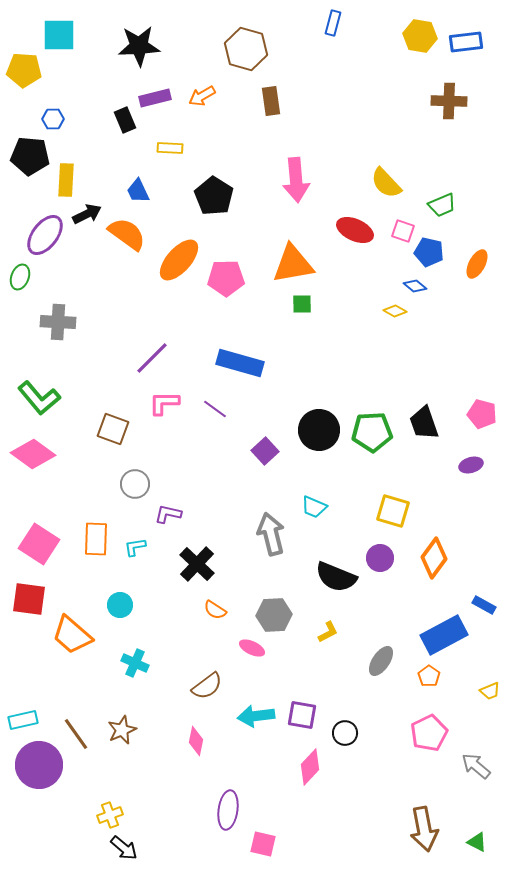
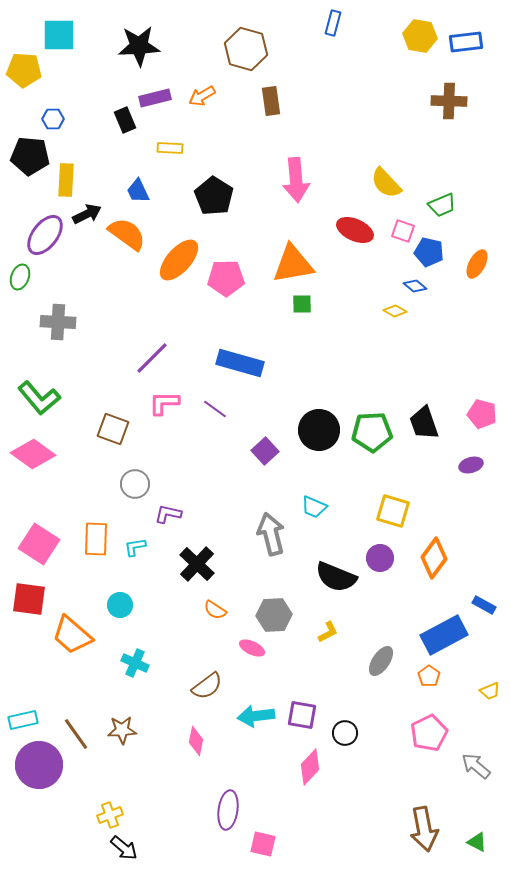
brown star at (122, 730): rotated 20 degrees clockwise
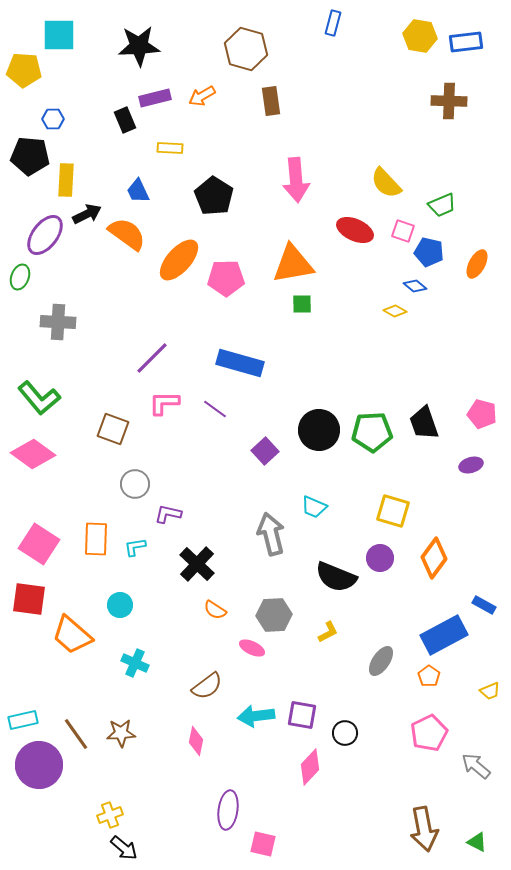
brown star at (122, 730): moved 1 px left, 3 px down
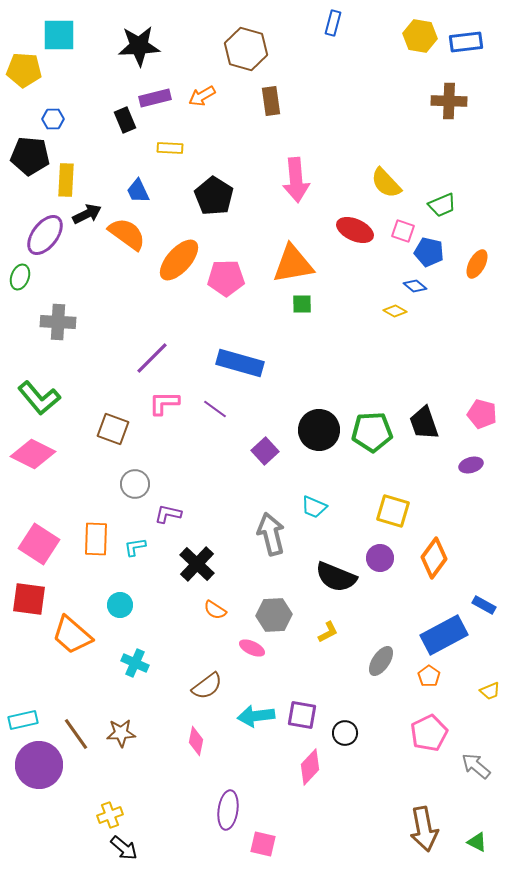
pink diamond at (33, 454): rotated 9 degrees counterclockwise
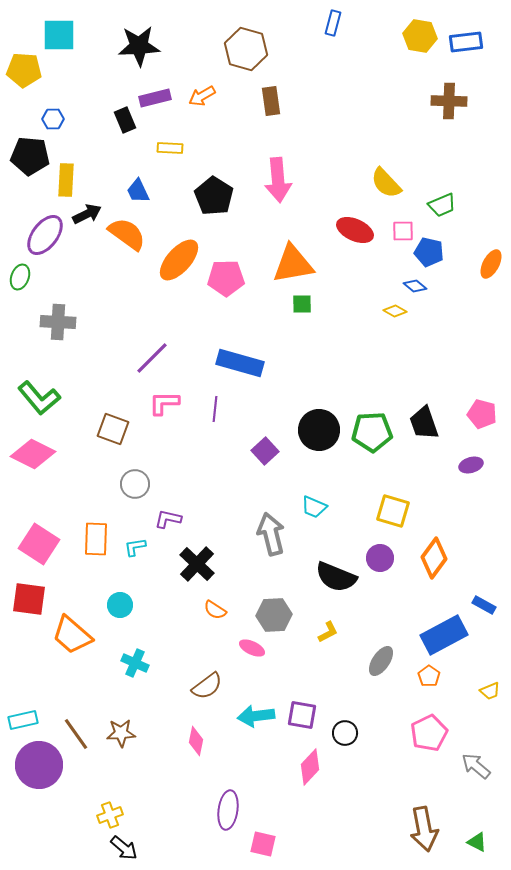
pink arrow at (296, 180): moved 18 px left
pink square at (403, 231): rotated 20 degrees counterclockwise
orange ellipse at (477, 264): moved 14 px right
purple line at (215, 409): rotated 60 degrees clockwise
purple L-shape at (168, 514): moved 5 px down
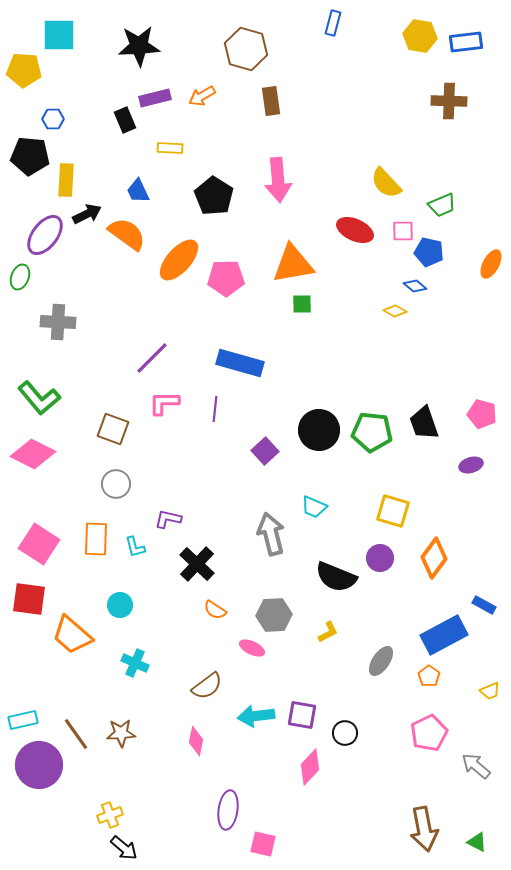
green pentagon at (372, 432): rotated 9 degrees clockwise
gray circle at (135, 484): moved 19 px left
cyan L-shape at (135, 547): rotated 95 degrees counterclockwise
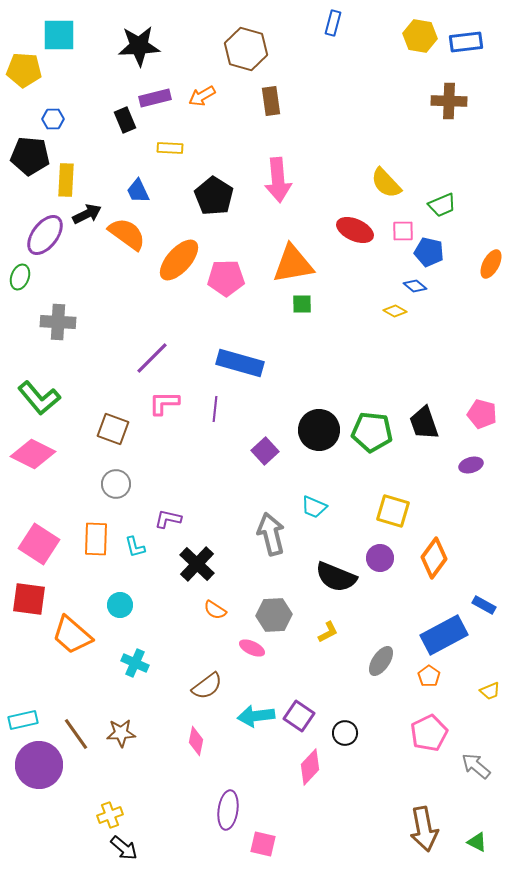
purple square at (302, 715): moved 3 px left, 1 px down; rotated 24 degrees clockwise
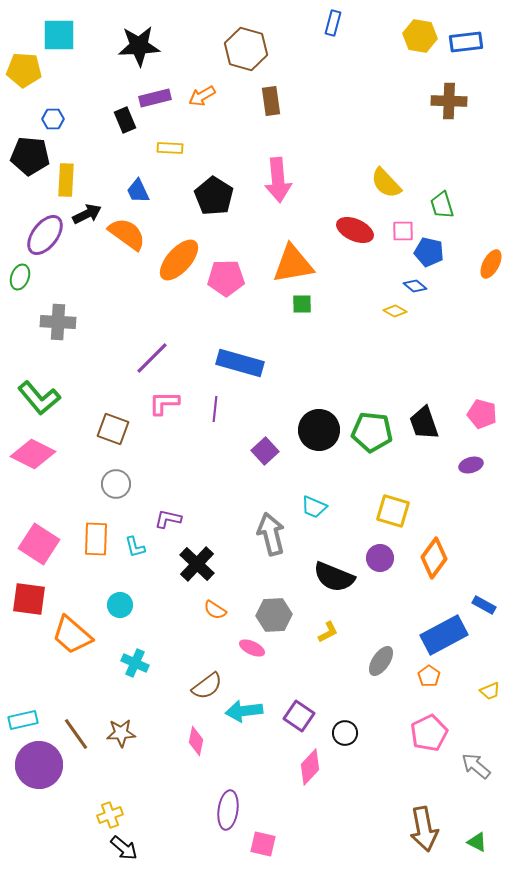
green trapezoid at (442, 205): rotated 96 degrees clockwise
black semicircle at (336, 577): moved 2 px left
cyan arrow at (256, 716): moved 12 px left, 5 px up
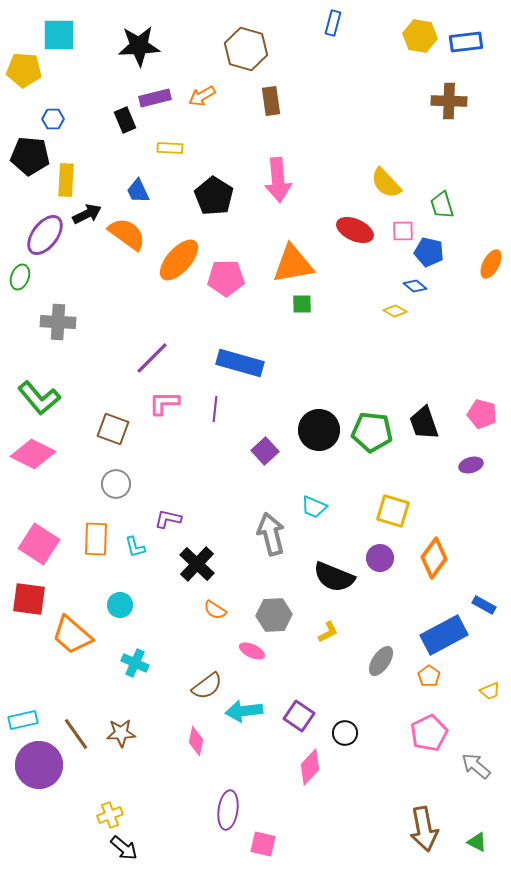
pink ellipse at (252, 648): moved 3 px down
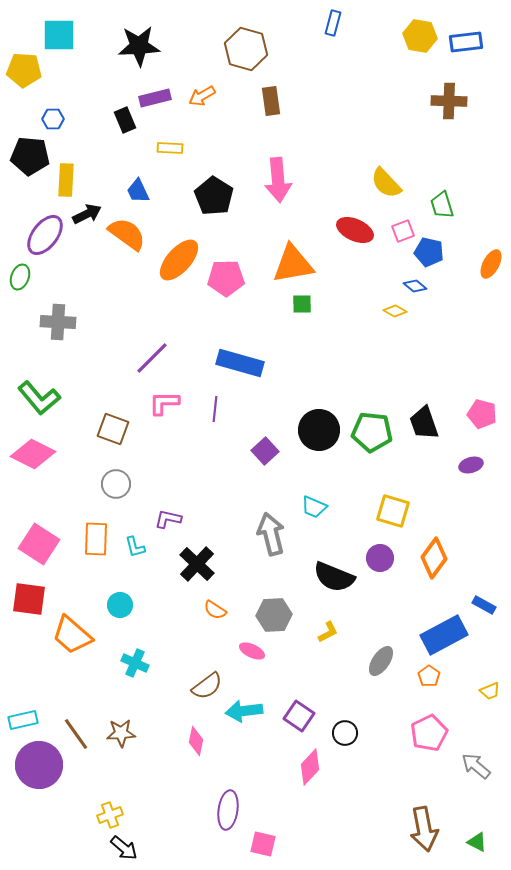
pink square at (403, 231): rotated 20 degrees counterclockwise
